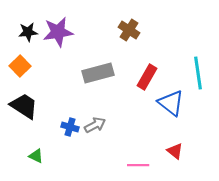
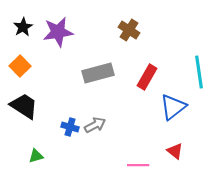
black star: moved 5 px left, 5 px up; rotated 24 degrees counterclockwise
cyan line: moved 1 px right, 1 px up
blue triangle: moved 2 px right, 4 px down; rotated 44 degrees clockwise
green triangle: rotated 42 degrees counterclockwise
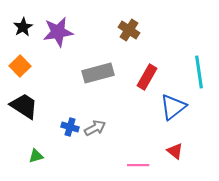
gray arrow: moved 3 px down
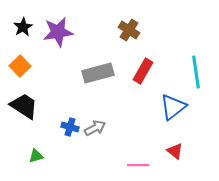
cyan line: moved 3 px left
red rectangle: moved 4 px left, 6 px up
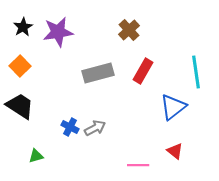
brown cross: rotated 15 degrees clockwise
black trapezoid: moved 4 px left
blue cross: rotated 12 degrees clockwise
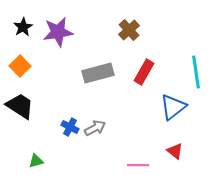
red rectangle: moved 1 px right, 1 px down
green triangle: moved 5 px down
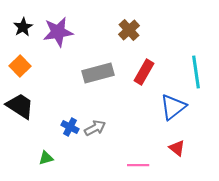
red triangle: moved 2 px right, 3 px up
green triangle: moved 10 px right, 3 px up
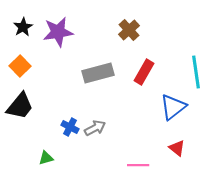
black trapezoid: rotated 96 degrees clockwise
